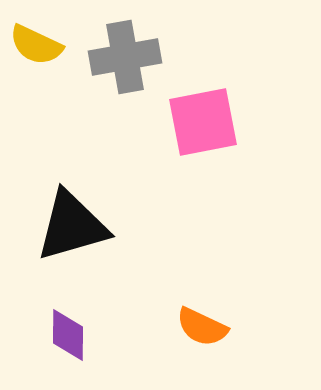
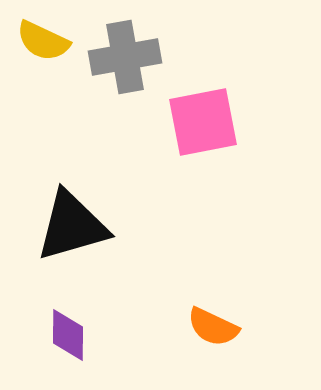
yellow semicircle: moved 7 px right, 4 px up
orange semicircle: moved 11 px right
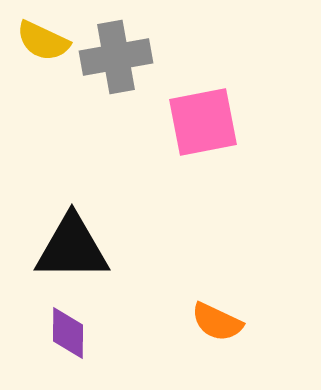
gray cross: moved 9 px left
black triangle: moved 22 px down; rotated 16 degrees clockwise
orange semicircle: moved 4 px right, 5 px up
purple diamond: moved 2 px up
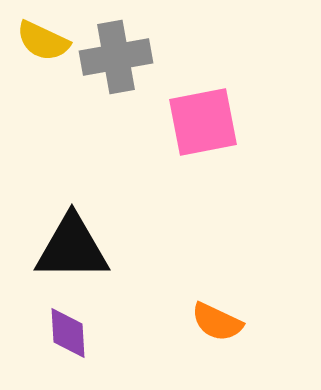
purple diamond: rotated 4 degrees counterclockwise
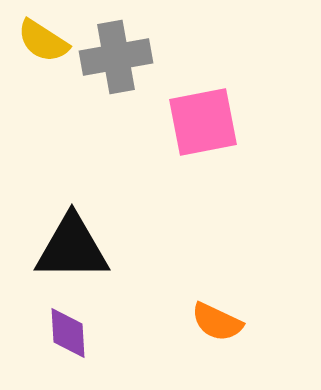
yellow semicircle: rotated 8 degrees clockwise
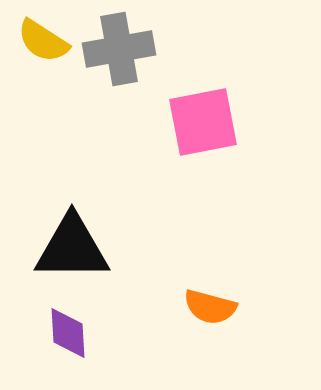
gray cross: moved 3 px right, 8 px up
orange semicircle: moved 7 px left, 15 px up; rotated 10 degrees counterclockwise
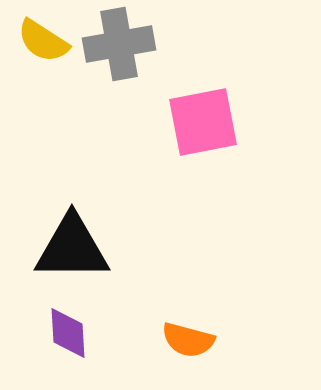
gray cross: moved 5 px up
orange semicircle: moved 22 px left, 33 px down
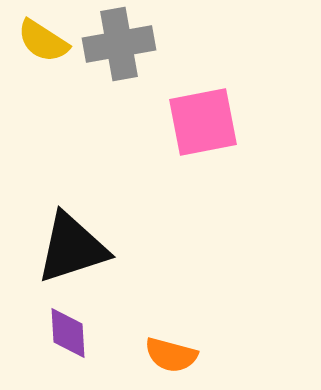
black triangle: rotated 18 degrees counterclockwise
orange semicircle: moved 17 px left, 15 px down
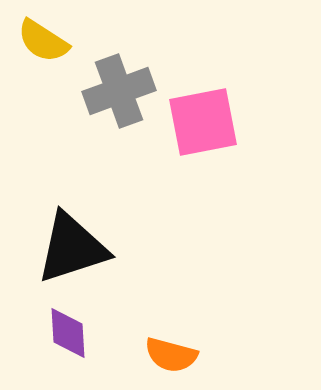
gray cross: moved 47 px down; rotated 10 degrees counterclockwise
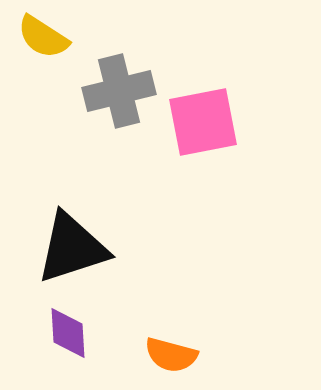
yellow semicircle: moved 4 px up
gray cross: rotated 6 degrees clockwise
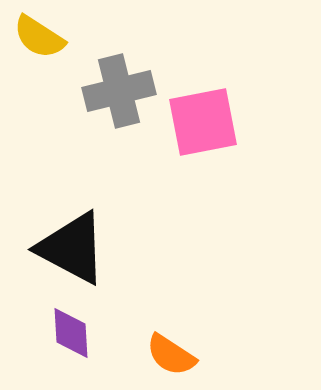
yellow semicircle: moved 4 px left
black triangle: rotated 46 degrees clockwise
purple diamond: moved 3 px right
orange semicircle: rotated 18 degrees clockwise
